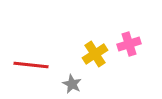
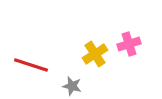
red line: rotated 12 degrees clockwise
gray star: moved 2 px down; rotated 12 degrees counterclockwise
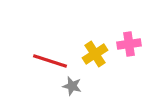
pink cross: rotated 10 degrees clockwise
red line: moved 19 px right, 4 px up
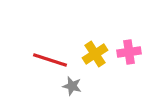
pink cross: moved 8 px down
red line: moved 1 px up
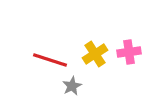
gray star: rotated 30 degrees clockwise
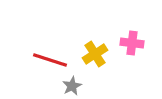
pink cross: moved 3 px right, 9 px up; rotated 15 degrees clockwise
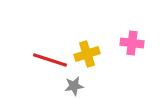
yellow cross: moved 8 px left; rotated 15 degrees clockwise
gray star: moved 2 px right; rotated 18 degrees clockwise
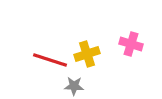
pink cross: moved 1 px left, 1 px down; rotated 10 degrees clockwise
gray star: rotated 12 degrees clockwise
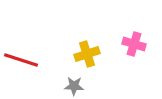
pink cross: moved 3 px right
red line: moved 29 px left
